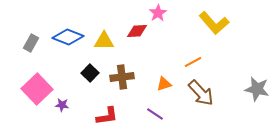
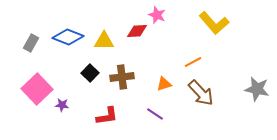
pink star: moved 1 px left, 2 px down; rotated 18 degrees counterclockwise
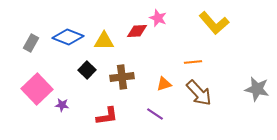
pink star: moved 1 px right, 3 px down
orange line: rotated 24 degrees clockwise
black square: moved 3 px left, 3 px up
brown arrow: moved 2 px left
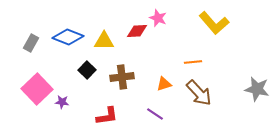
purple star: moved 3 px up
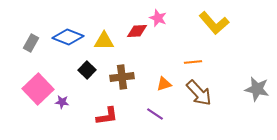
pink square: moved 1 px right
